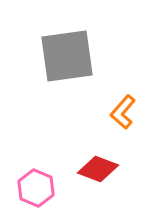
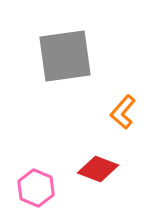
gray square: moved 2 px left
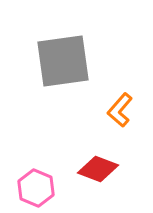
gray square: moved 2 px left, 5 px down
orange L-shape: moved 3 px left, 2 px up
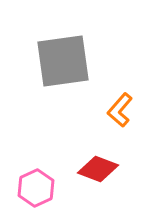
pink hexagon: rotated 12 degrees clockwise
